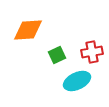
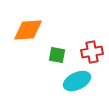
green square: rotated 36 degrees clockwise
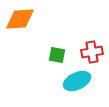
orange diamond: moved 8 px left, 11 px up
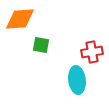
green square: moved 16 px left, 10 px up
cyan ellipse: moved 1 px up; rotated 72 degrees counterclockwise
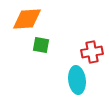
orange diamond: moved 7 px right
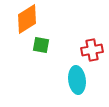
orange diamond: rotated 28 degrees counterclockwise
red cross: moved 2 px up
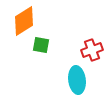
orange diamond: moved 3 px left, 2 px down
red cross: rotated 10 degrees counterclockwise
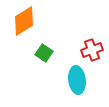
green square: moved 3 px right, 8 px down; rotated 24 degrees clockwise
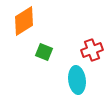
green square: moved 1 px up; rotated 12 degrees counterclockwise
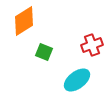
red cross: moved 5 px up
cyan ellipse: rotated 60 degrees clockwise
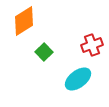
green square: rotated 24 degrees clockwise
cyan ellipse: moved 1 px right, 1 px up
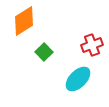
cyan ellipse: rotated 8 degrees counterclockwise
